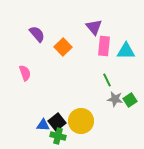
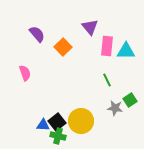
purple triangle: moved 4 px left
pink rectangle: moved 3 px right
gray star: moved 9 px down
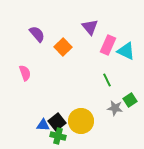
pink rectangle: moved 1 px right, 1 px up; rotated 18 degrees clockwise
cyan triangle: rotated 24 degrees clockwise
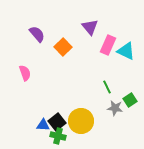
green line: moved 7 px down
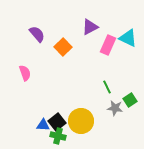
purple triangle: rotated 42 degrees clockwise
cyan triangle: moved 2 px right, 13 px up
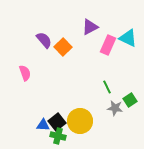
purple semicircle: moved 7 px right, 6 px down
yellow circle: moved 1 px left
